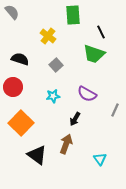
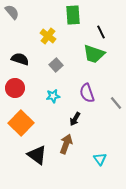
red circle: moved 2 px right, 1 px down
purple semicircle: moved 1 px up; rotated 42 degrees clockwise
gray line: moved 1 px right, 7 px up; rotated 64 degrees counterclockwise
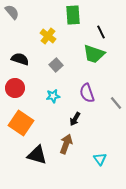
orange square: rotated 10 degrees counterclockwise
black triangle: rotated 20 degrees counterclockwise
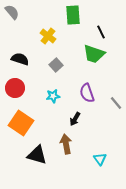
brown arrow: rotated 30 degrees counterclockwise
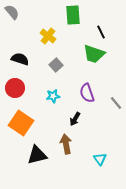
black triangle: rotated 30 degrees counterclockwise
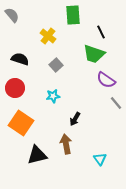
gray semicircle: moved 3 px down
purple semicircle: moved 19 px right, 13 px up; rotated 36 degrees counterclockwise
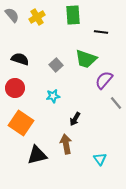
black line: rotated 56 degrees counterclockwise
yellow cross: moved 11 px left, 19 px up; rotated 21 degrees clockwise
green trapezoid: moved 8 px left, 5 px down
purple semicircle: moved 2 px left; rotated 96 degrees clockwise
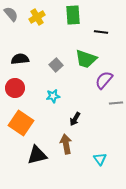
gray semicircle: moved 1 px left, 1 px up
black semicircle: rotated 24 degrees counterclockwise
gray line: rotated 56 degrees counterclockwise
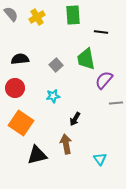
green trapezoid: rotated 60 degrees clockwise
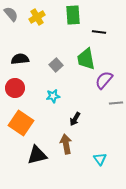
black line: moved 2 px left
